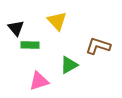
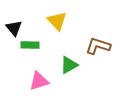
black triangle: moved 2 px left
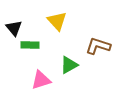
pink triangle: moved 2 px right, 1 px up
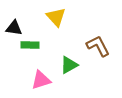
yellow triangle: moved 1 px left, 4 px up
black triangle: rotated 42 degrees counterclockwise
brown L-shape: rotated 45 degrees clockwise
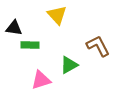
yellow triangle: moved 1 px right, 2 px up
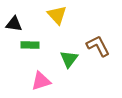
black triangle: moved 4 px up
green triangle: moved 6 px up; rotated 24 degrees counterclockwise
pink triangle: moved 1 px down
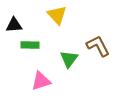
black triangle: moved 1 px down; rotated 12 degrees counterclockwise
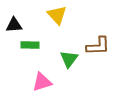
brown L-shape: rotated 115 degrees clockwise
pink triangle: moved 1 px right, 1 px down
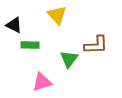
black triangle: rotated 30 degrees clockwise
brown L-shape: moved 2 px left, 1 px up
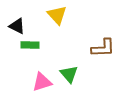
black triangle: moved 3 px right, 1 px down
brown L-shape: moved 7 px right, 3 px down
green triangle: moved 15 px down; rotated 18 degrees counterclockwise
